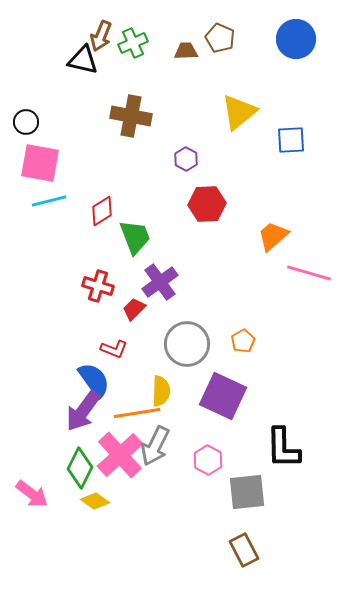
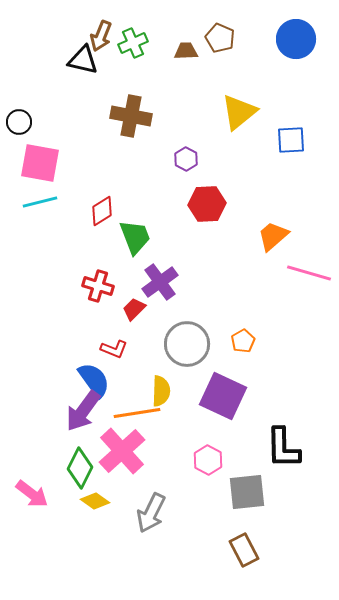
black circle: moved 7 px left
cyan line: moved 9 px left, 1 px down
gray arrow: moved 4 px left, 67 px down
pink cross: moved 2 px right, 4 px up
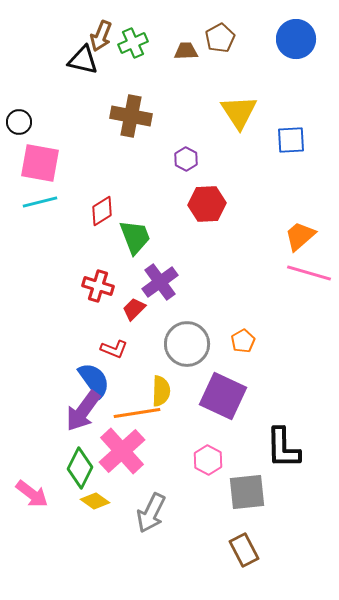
brown pentagon: rotated 20 degrees clockwise
yellow triangle: rotated 24 degrees counterclockwise
orange trapezoid: moved 27 px right
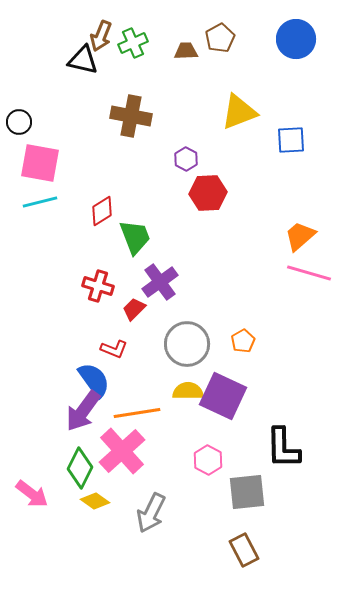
yellow triangle: rotated 42 degrees clockwise
red hexagon: moved 1 px right, 11 px up
yellow semicircle: moved 27 px right; rotated 92 degrees counterclockwise
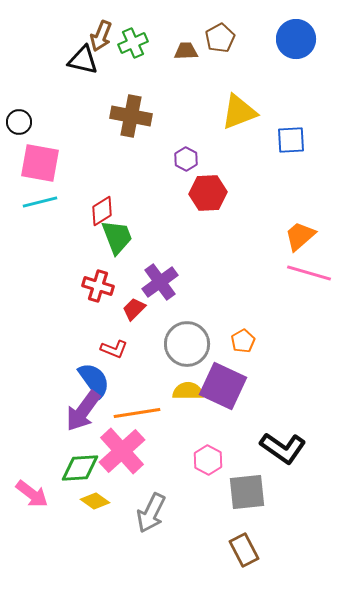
green trapezoid: moved 18 px left
purple square: moved 10 px up
black L-shape: rotated 54 degrees counterclockwise
green diamond: rotated 60 degrees clockwise
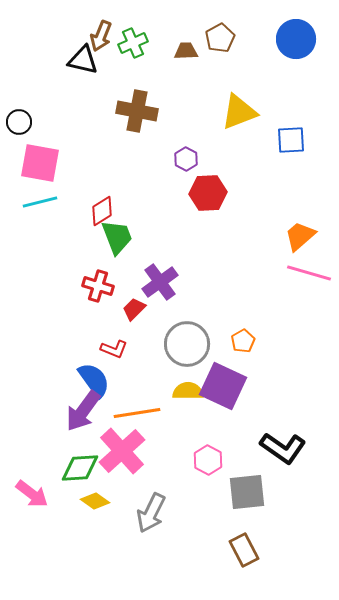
brown cross: moved 6 px right, 5 px up
